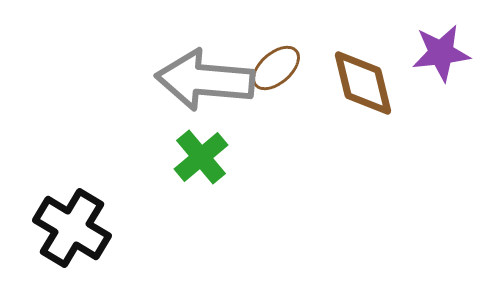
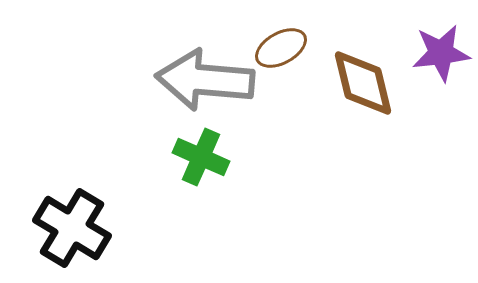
brown ellipse: moved 5 px right, 20 px up; rotated 12 degrees clockwise
green cross: rotated 26 degrees counterclockwise
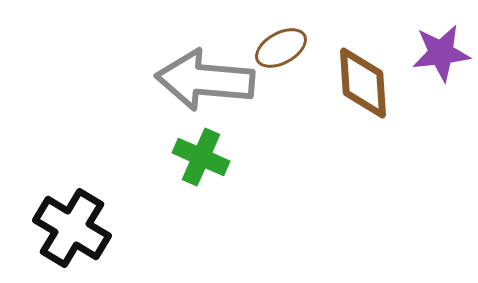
brown diamond: rotated 10 degrees clockwise
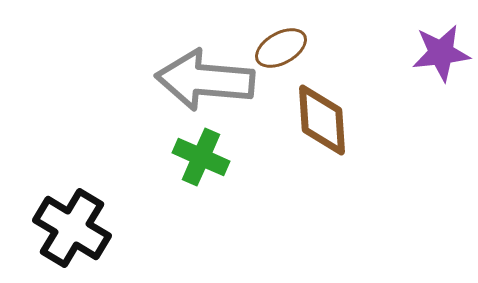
brown diamond: moved 41 px left, 37 px down
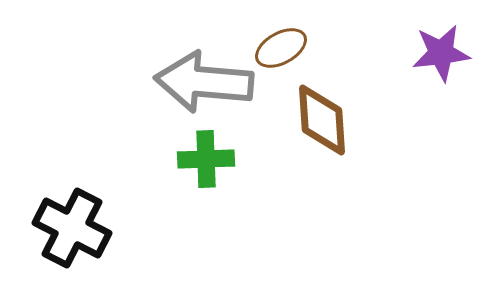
gray arrow: moved 1 px left, 2 px down
green cross: moved 5 px right, 2 px down; rotated 26 degrees counterclockwise
black cross: rotated 4 degrees counterclockwise
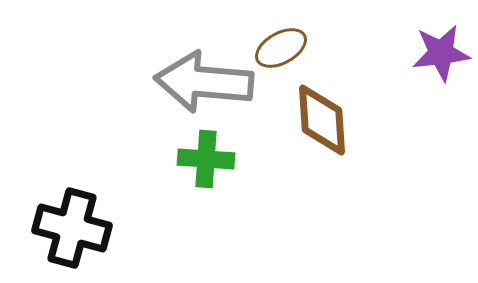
green cross: rotated 6 degrees clockwise
black cross: rotated 12 degrees counterclockwise
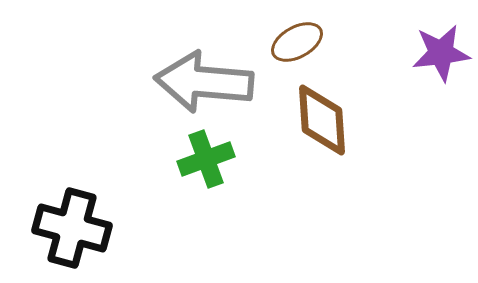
brown ellipse: moved 16 px right, 6 px up
green cross: rotated 24 degrees counterclockwise
